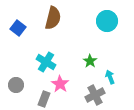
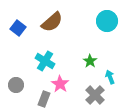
brown semicircle: moved 1 px left, 4 px down; rotated 35 degrees clockwise
cyan cross: moved 1 px left, 1 px up
gray cross: rotated 18 degrees counterclockwise
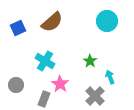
blue square: rotated 28 degrees clockwise
gray cross: moved 1 px down
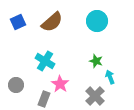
cyan circle: moved 10 px left
blue square: moved 6 px up
green star: moved 6 px right; rotated 16 degrees counterclockwise
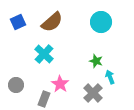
cyan circle: moved 4 px right, 1 px down
cyan cross: moved 1 px left, 7 px up; rotated 12 degrees clockwise
gray cross: moved 2 px left, 3 px up
